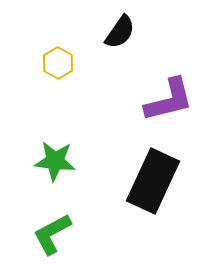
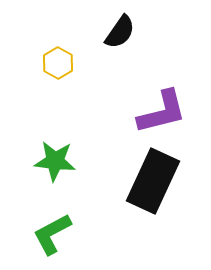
purple L-shape: moved 7 px left, 12 px down
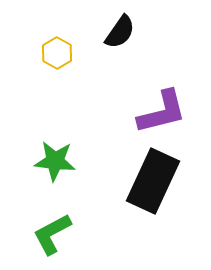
yellow hexagon: moved 1 px left, 10 px up
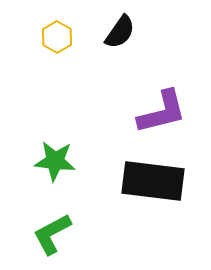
yellow hexagon: moved 16 px up
black rectangle: rotated 72 degrees clockwise
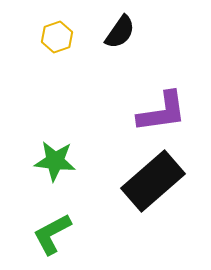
yellow hexagon: rotated 12 degrees clockwise
purple L-shape: rotated 6 degrees clockwise
black rectangle: rotated 48 degrees counterclockwise
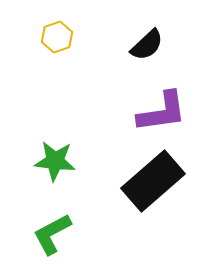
black semicircle: moved 27 px right, 13 px down; rotated 12 degrees clockwise
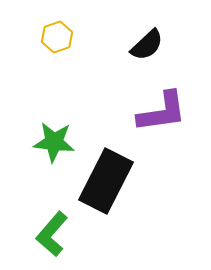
green star: moved 1 px left, 19 px up
black rectangle: moved 47 px left; rotated 22 degrees counterclockwise
green L-shape: rotated 21 degrees counterclockwise
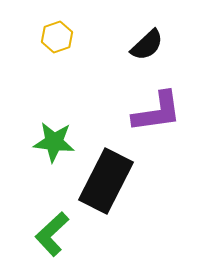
purple L-shape: moved 5 px left
green L-shape: rotated 6 degrees clockwise
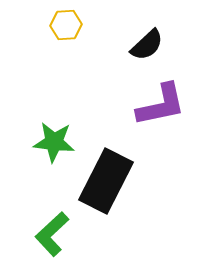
yellow hexagon: moved 9 px right, 12 px up; rotated 16 degrees clockwise
purple L-shape: moved 4 px right, 7 px up; rotated 4 degrees counterclockwise
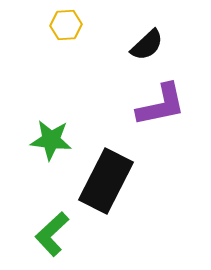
green star: moved 3 px left, 2 px up
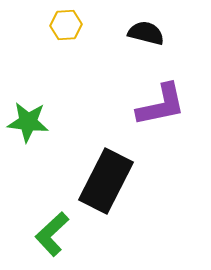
black semicircle: moved 1 px left, 12 px up; rotated 123 degrees counterclockwise
green star: moved 23 px left, 18 px up
